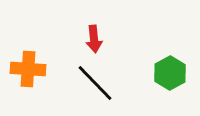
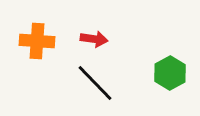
red arrow: rotated 76 degrees counterclockwise
orange cross: moved 9 px right, 28 px up
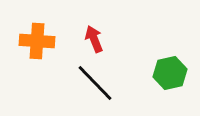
red arrow: rotated 120 degrees counterclockwise
green hexagon: rotated 16 degrees clockwise
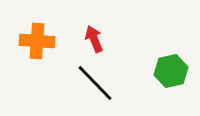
green hexagon: moved 1 px right, 2 px up
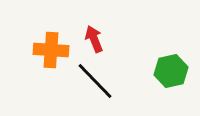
orange cross: moved 14 px right, 9 px down
black line: moved 2 px up
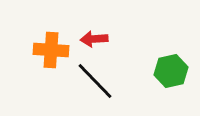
red arrow: rotated 72 degrees counterclockwise
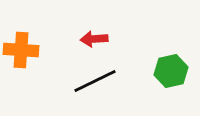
orange cross: moved 30 px left
black line: rotated 72 degrees counterclockwise
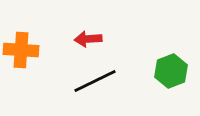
red arrow: moved 6 px left
green hexagon: rotated 8 degrees counterclockwise
